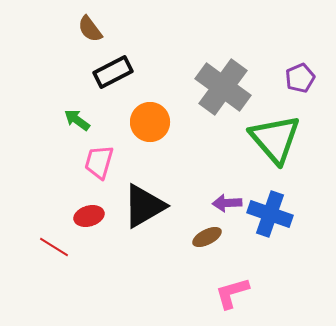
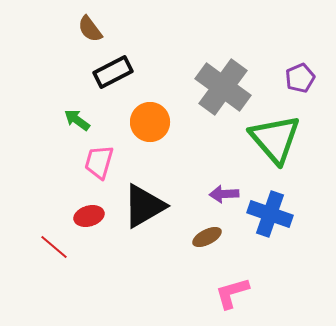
purple arrow: moved 3 px left, 9 px up
red line: rotated 8 degrees clockwise
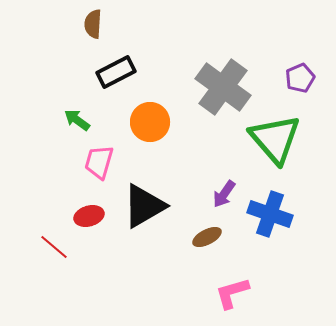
brown semicircle: moved 3 px right, 5 px up; rotated 40 degrees clockwise
black rectangle: moved 3 px right
purple arrow: rotated 52 degrees counterclockwise
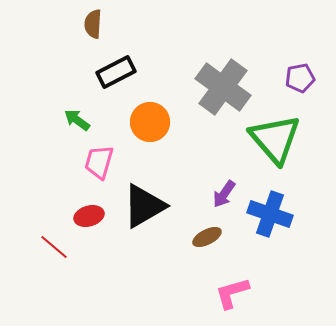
purple pentagon: rotated 12 degrees clockwise
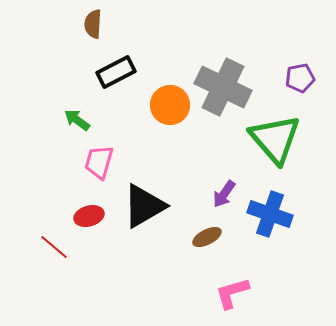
gray cross: rotated 10 degrees counterclockwise
orange circle: moved 20 px right, 17 px up
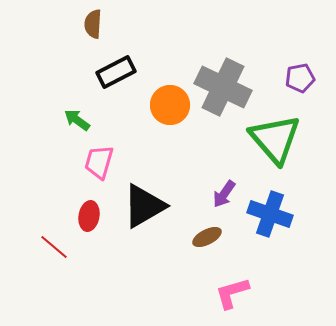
red ellipse: rotated 64 degrees counterclockwise
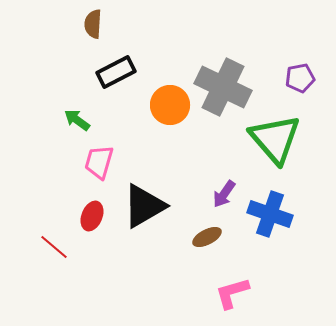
red ellipse: moved 3 px right; rotated 12 degrees clockwise
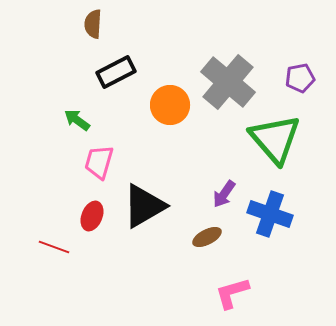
gray cross: moved 5 px right, 5 px up; rotated 14 degrees clockwise
red line: rotated 20 degrees counterclockwise
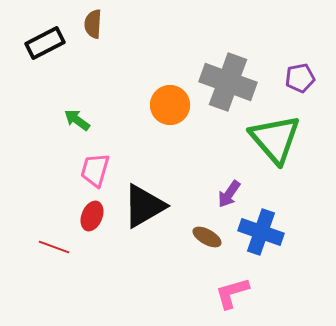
black rectangle: moved 71 px left, 29 px up
gray cross: rotated 20 degrees counterclockwise
pink trapezoid: moved 4 px left, 8 px down
purple arrow: moved 5 px right
blue cross: moved 9 px left, 18 px down
brown ellipse: rotated 56 degrees clockwise
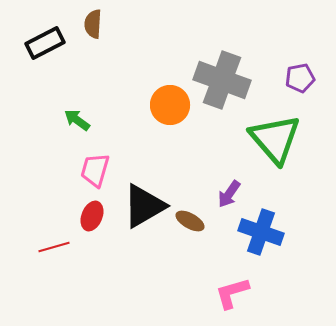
gray cross: moved 6 px left, 2 px up
brown ellipse: moved 17 px left, 16 px up
red line: rotated 36 degrees counterclockwise
